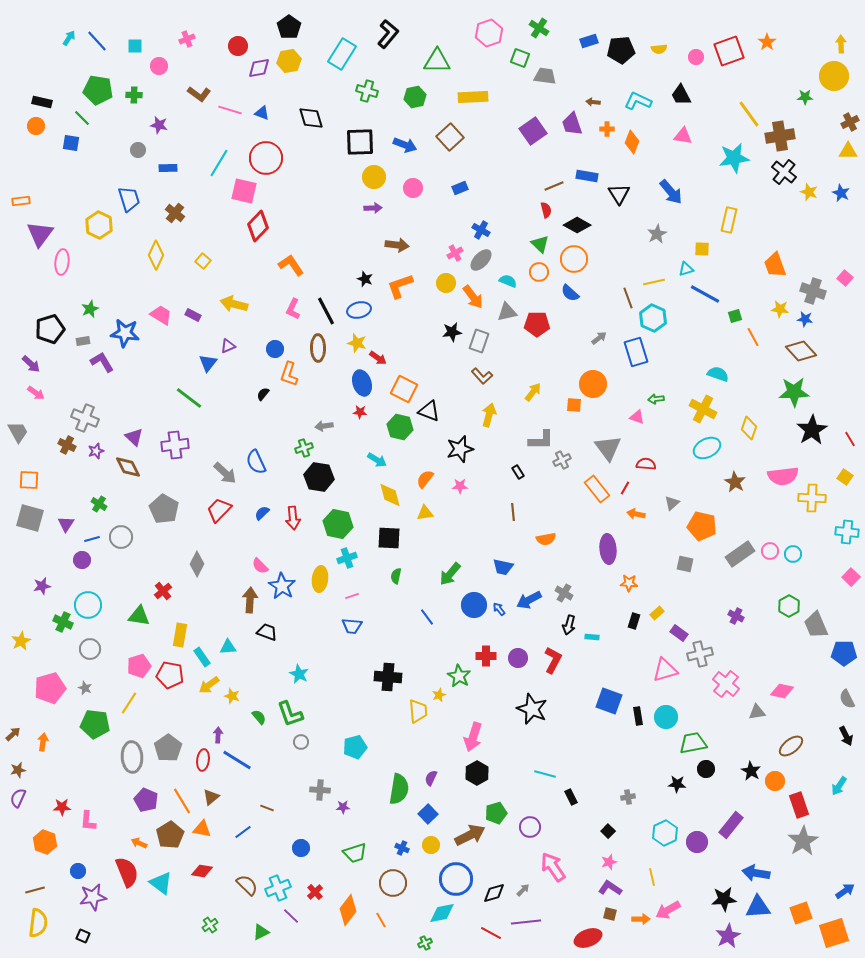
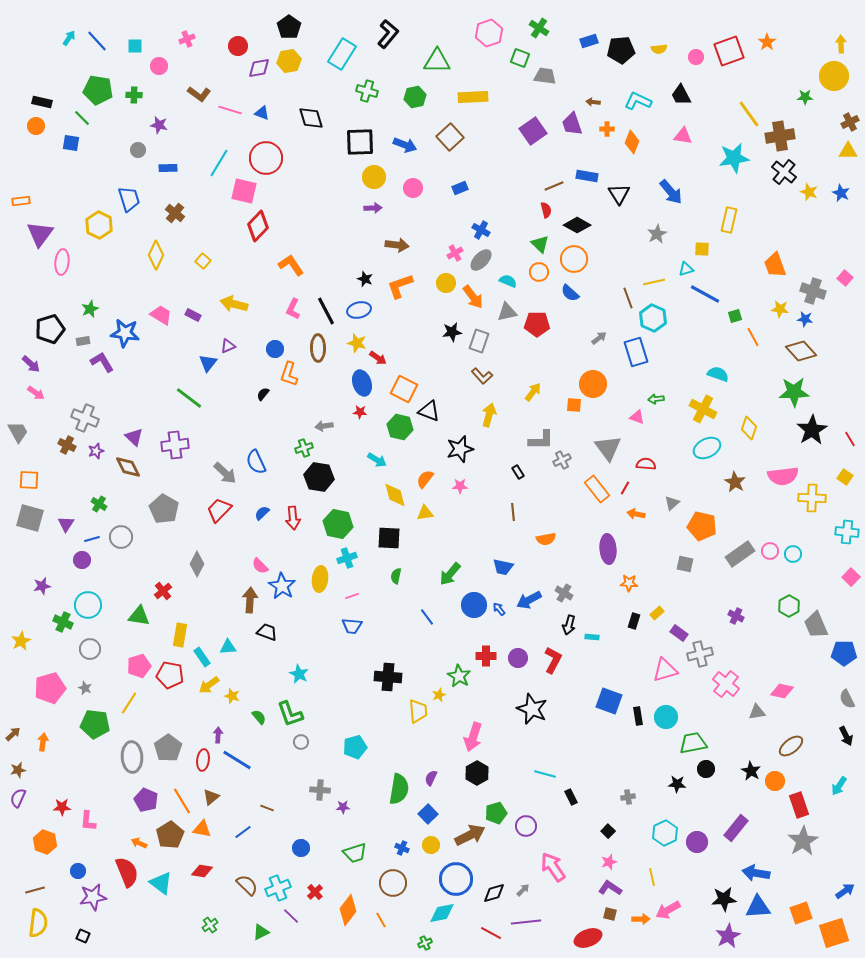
yellow diamond at (390, 495): moved 5 px right
purple rectangle at (731, 825): moved 5 px right, 3 px down
purple circle at (530, 827): moved 4 px left, 1 px up
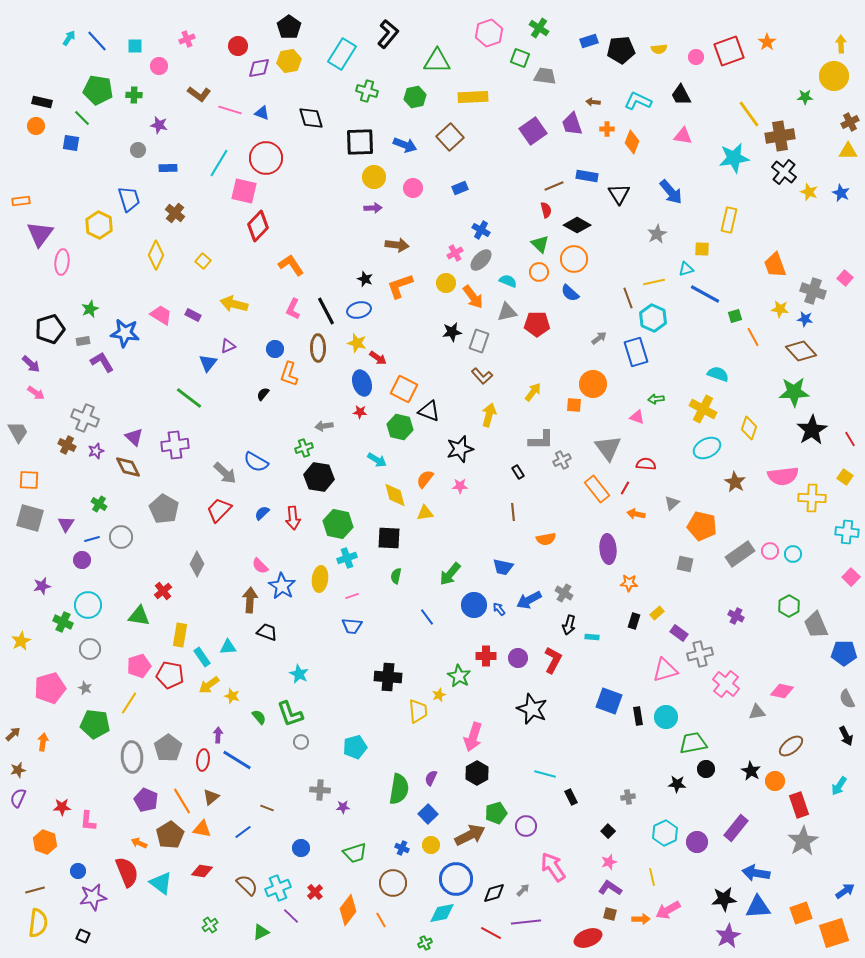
blue semicircle at (256, 462): rotated 35 degrees counterclockwise
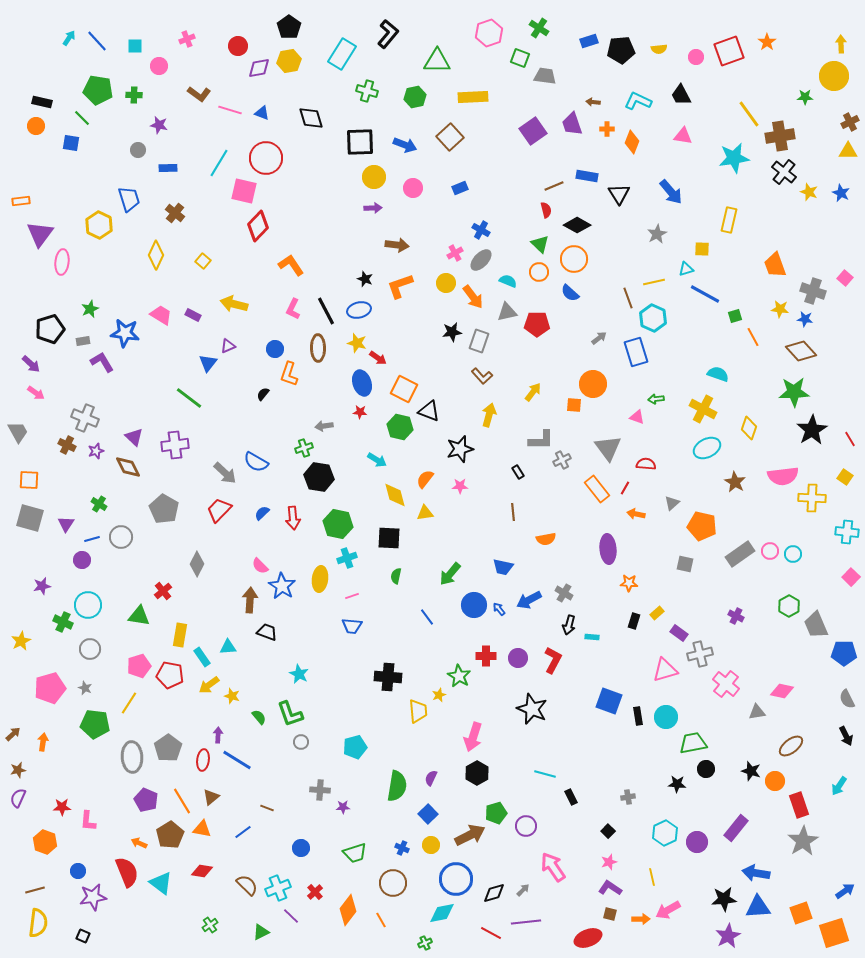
black star at (751, 771): rotated 12 degrees counterclockwise
green semicircle at (399, 789): moved 2 px left, 3 px up
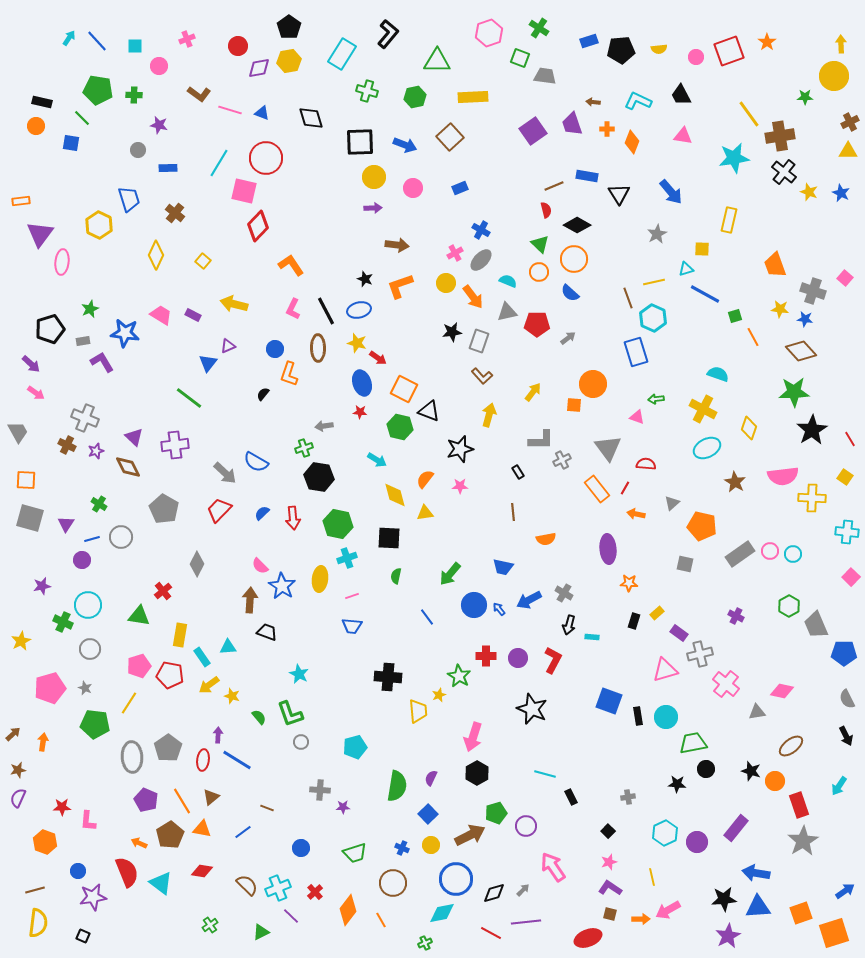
gray arrow at (599, 338): moved 31 px left
orange square at (29, 480): moved 3 px left
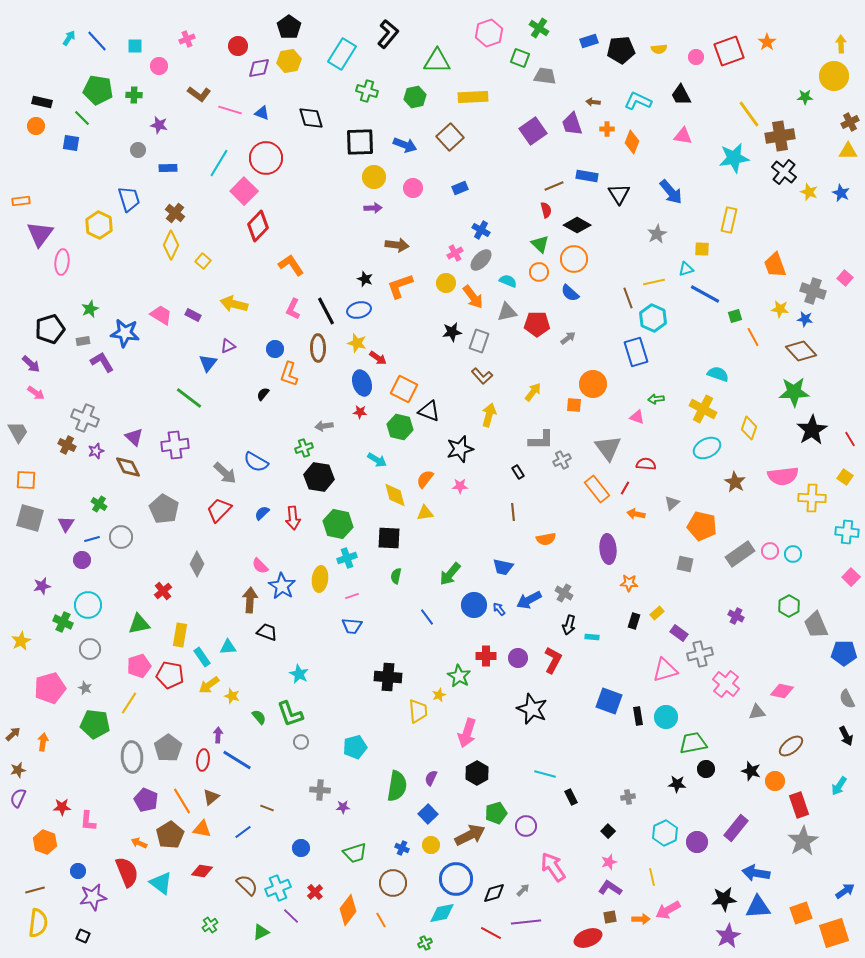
pink square at (244, 191): rotated 32 degrees clockwise
yellow diamond at (156, 255): moved 15 px right, 10 px up
green triangle at (139, 616): moved 8 px down; rotated 20 degrees counterclockwise
pink arrow at (473, 737): moved 6 px left, 4 px up
brown square at (610, 914): moved 3 px down; rotated 24 degrees counterclockwise
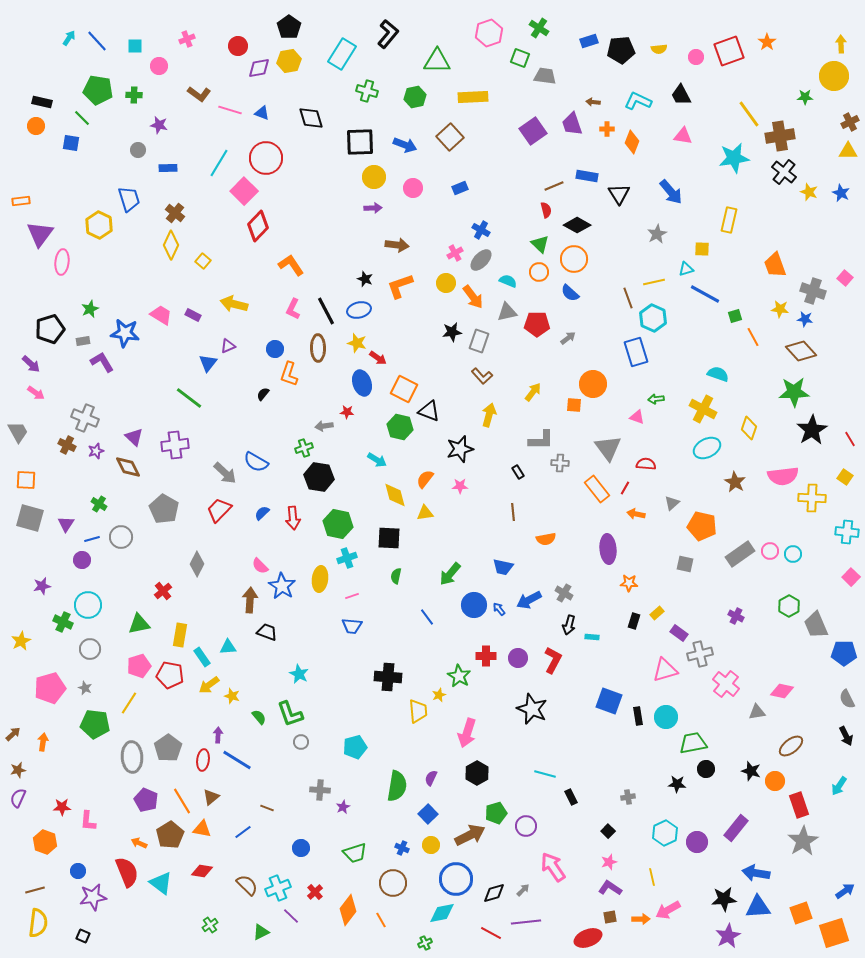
red star at (360, 412): moved 13 px left
gray cross at (562, 460): moved 2 px left, 3 px down; rotated 30 degrees clockwise
purple star at (343, 807): rotated 24 degrees counterclockwise
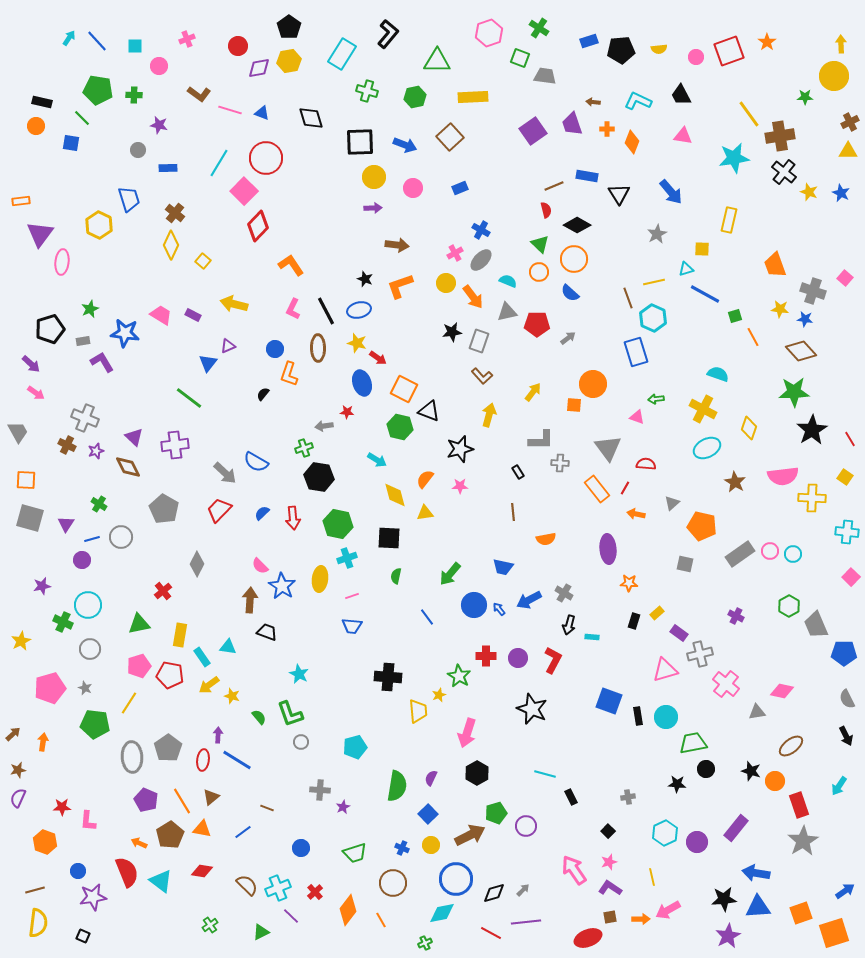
cyan triangle at (228, 647): rotated 12 degrees clockwise
pink arrow at (553, 867): moved 21 px right, 3 px down
cyan triangle at (161, 883): moved 2 px up
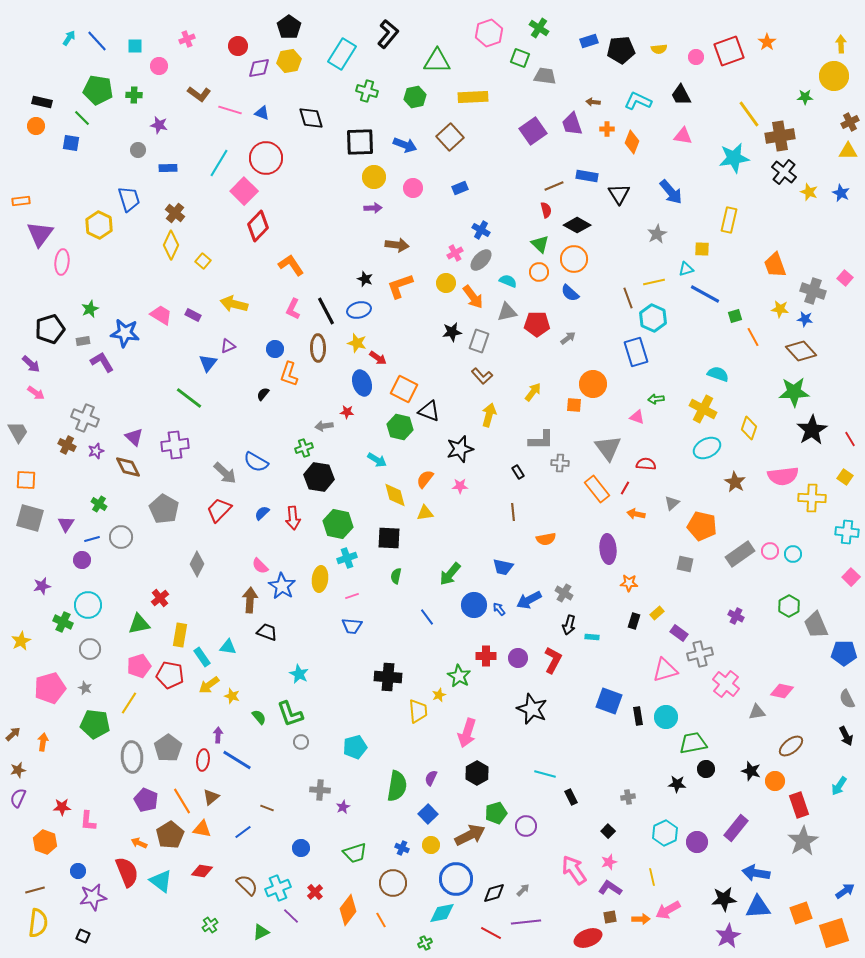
red cross at (163, 591): moved 3 px left, 7 px down
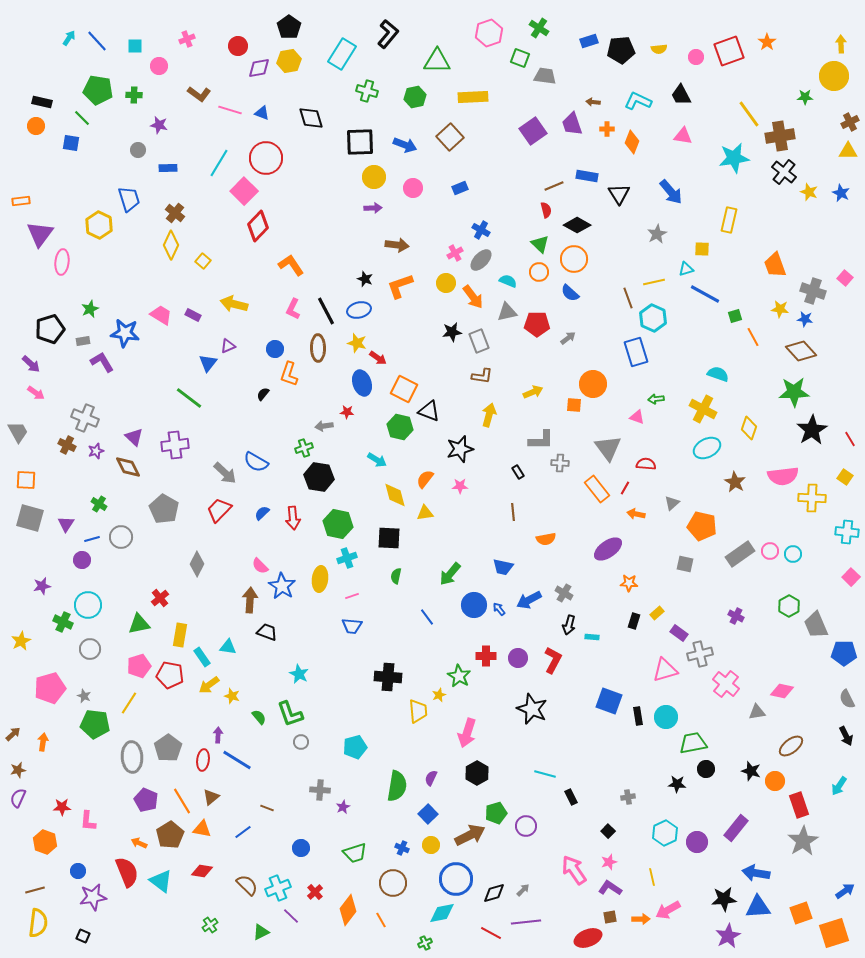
gray rectangle at (479, 341): rotated 40 degrees counterclockwise
brown L-shape at (482, 376): rotated 40 degrees counterclockwise
yellow arrow at (533, 392): rotated 30 degrees clockwise
purple ellipse at (608, 549): rotated 60 degrees clockwise
gray star at (85, 688): moved 1 px left, 8 px down
